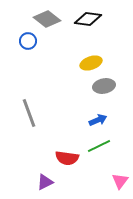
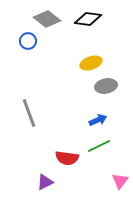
gray ellipse: moved 2 px right
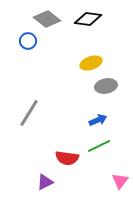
gray line: rotated 52 degrees clockwise
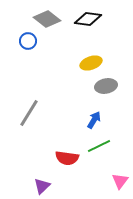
blue arrow: moved 4 px left; rotated 36 degrees counterclockwise
purple triangle: moved 3 px left, 4 px down; rotated 18 degrees counterclockwise
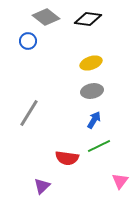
gray diamond: moved 1 px left, 2 px up
gray ellipse: moved 14 px left, 5 px down
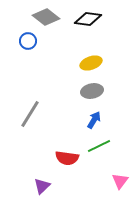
gray line: moved 1 px right, 1 px down
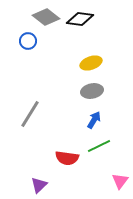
black diamond: moved 8 px left
purple triangle: moved 3 px left, 1 px up
